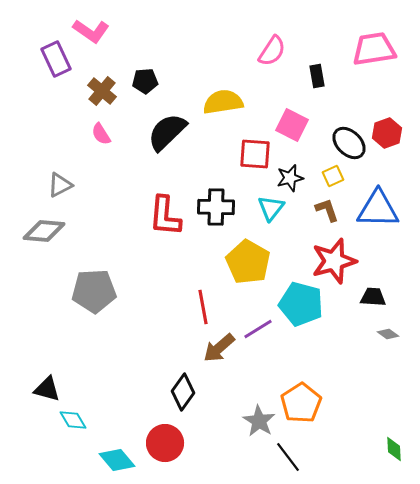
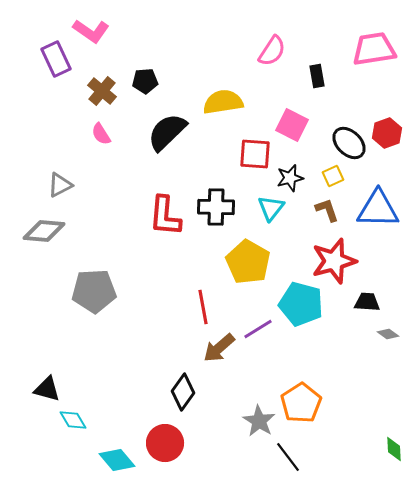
black trapezoid at (373, 297): moved 6 px left, 5 px down
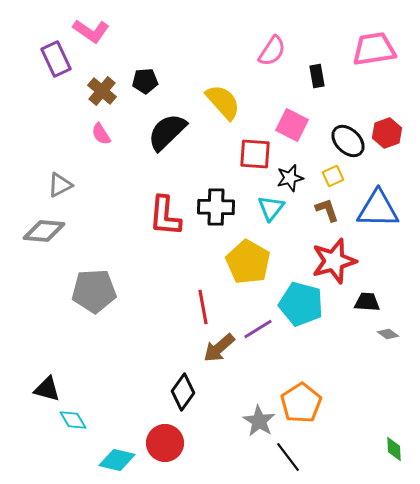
yellow semicircle at (223, 102): rotated 57 degrees clockwise
black ellipse at (349, 143): moved 1 px left, 2 px up
cyan diamond at (117, 460): rotated 36 degrees counterclockwise
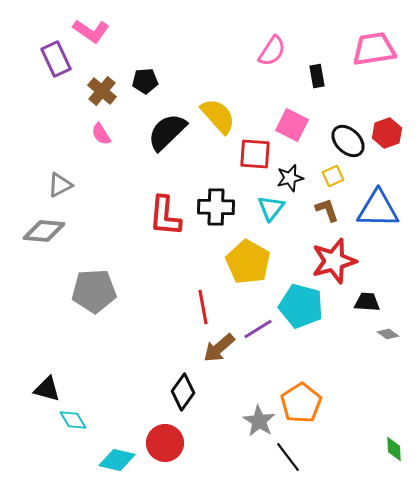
yellow semicircle at (223, 102): moved 5 px left, 14 px down
cyan pentagon at (301, 304): moved 2 px down
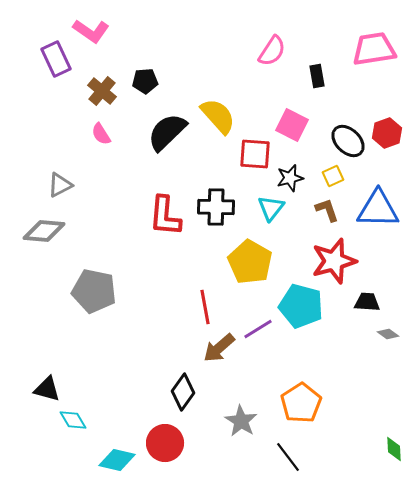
yellow pentagon at (248, 262): moved 2 px right
gray pentagon at (94, 291): rotated 15 degrees clockwise
red line at (203, 307): moved 2 px right
gray star at (259, 421): moved 18 px left
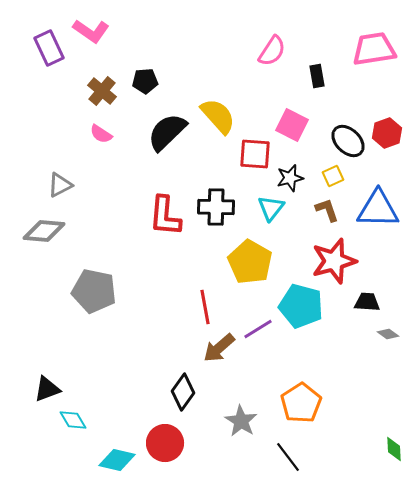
purple rectangle at (56, 59): moved 7 px left, 11 px up
pink semicircle at (101, 134): rotated 25 degrees counterclockwise
black triangle at (47, 389): rotated 36 degrees counterclockwise
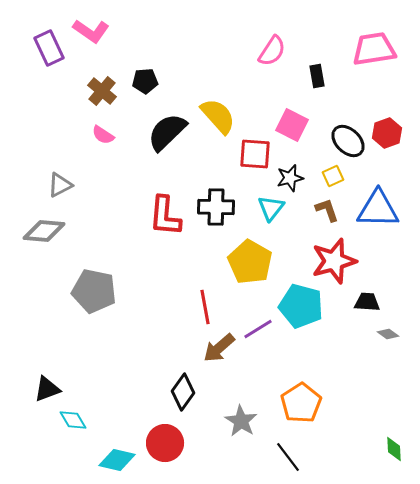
pink semicircle at (101, 134): moved 2 px right, 1 px down
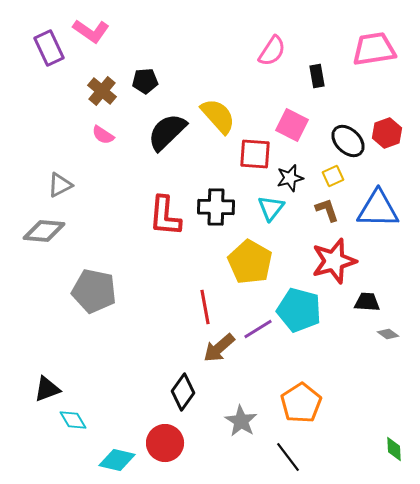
cyan pentagon at (301, 306): moved 2 px left, 4 px down
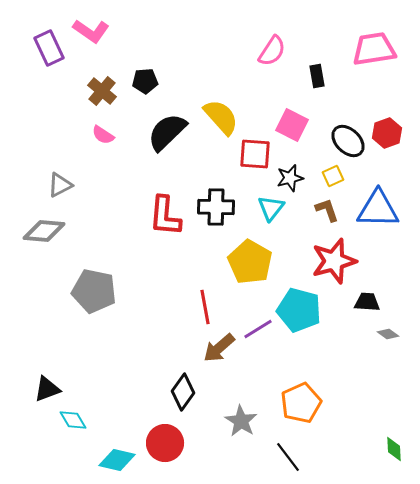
yellow semicircle at (218, 116): moved 3 px right, 1 px down
orange pentagon at (301, 403): rotated 9 degrees clockwise
